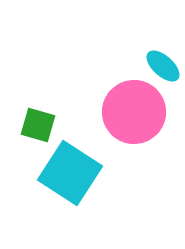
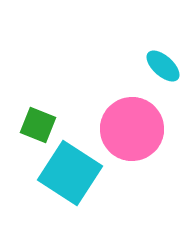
pink circle: moved 2 px left, 17 px down
green square: rotated 6 degrees clockwise
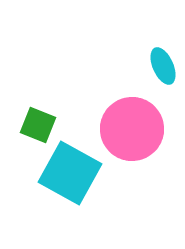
cyan ellipse: rotated 24 degrees clockwise
cyan square: rotated 4 degrees counterclockwise
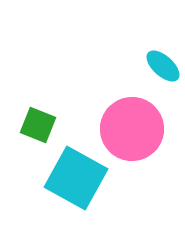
cyan ellipse: rotated 24 degrees counterclockwise
cyan square: moved 6 px right, 5 px down
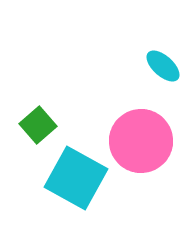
green square: rotated 27 degrees clockwise
pink circle: moved 9 px right, 12 px down
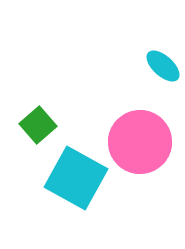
pink circle: moved 1 px left, 1 px down
